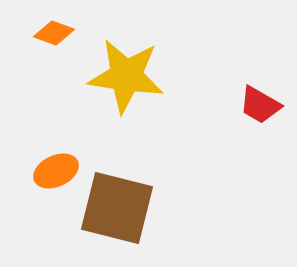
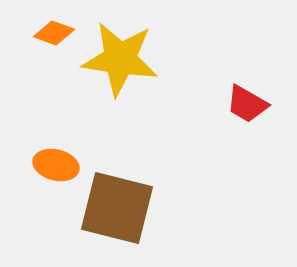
yellow star: moved 6 px left, 17 px up
red trapezoid: moved 13 px left, 1 px up
orange ellipse: moved 6 px up; rotated 39 degrees clockwise
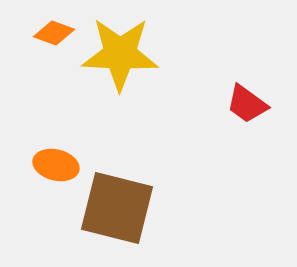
yellow star: moved 5 px up; rotated 6 degrees counterclockwise
red trapezoid: rotated 6 degrees clockwise
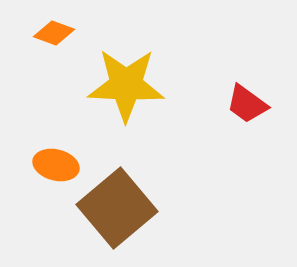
yellow star: moved 6 px right, 31 px down
brown square: rotated 36 degrees clockwise
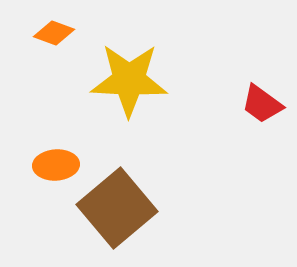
yellow star: moved 3 px right, 5 px up
red trapezoid: moved 15 px right
orange ellipse: rotated 18 degrees counterclockwise
